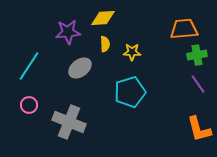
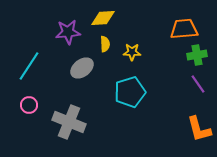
gray ellipse: moved 2 px right
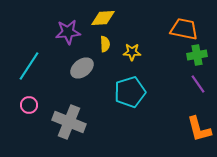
orange trapezoid: rotated 16 degrees clockwise
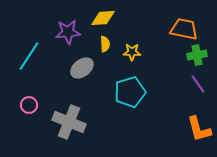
cyan line: moved 10 px up
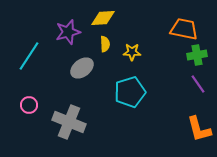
purple star: rotated 10 degrees counterclockwise
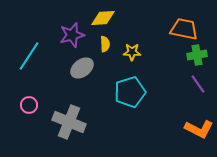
purple star: moved 4 px right, 3 px down
orange L-shape: rotated 48 degrees counterclockwise
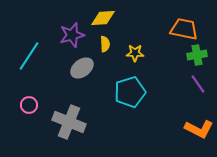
yellow star: moved 3 px right, 1 px down
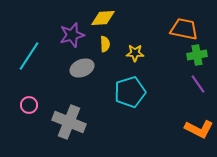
gray ellipse: rotated 15 degrees clockwise
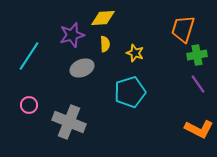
orange trapezoid: moved 1 px left; rotated 84 degrees counterclockwise
yellow star: rotated 18 degrees clockwise
